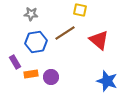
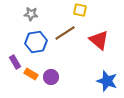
orange rectangle: rotated 40 degrees clockwise
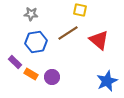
brown line: moved 3 px right
purple rectangle: rotated 16 degrees counterclockwise
purple circle: moved 1 px right
blue star: rotated 30 degrees clockwise
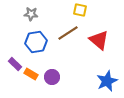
purple rectangle: moved 2 px down
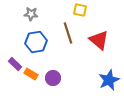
brown line: rotated 75 degrees counterclockwise
purple circle: moved 1 px right, 1 px down
blue star: moved 2 px right, 1 px up
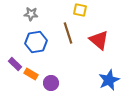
purple circle: moved 2 px left, 5 px down
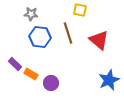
blue hexagon: moved 4 px right, 5 px up; rotated 15 degrees clockwise
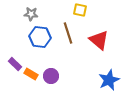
purple circle: moved 7 px up
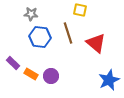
red triangle: moved 3 px left, 3 px down
purple rectangle: moved 2 px left, 1 px up
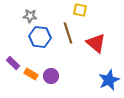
gray star: moved 1 px left, 2 px down
